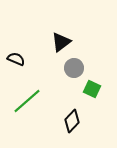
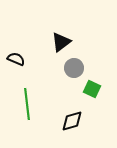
green line: moved 3 px down; rotated 56 degrees counterclockwise
black diamond: rotated 30 degrees clockwise
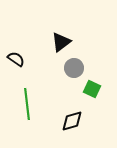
black semicircle: rotated 12 degrees clockwise
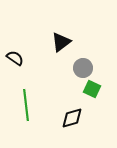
black semicircle: moved 1 px left, 1 px up
gray circle: moved 9 px right
green line: moved 1 px left, 1 px down
black diamond: moved 3 px up
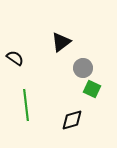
black diamond: moved 2 px down
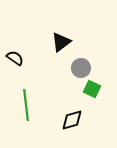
gray circle: moved 2 px left
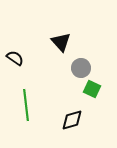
black triangle: rotated 35 degrees counterclockwise
